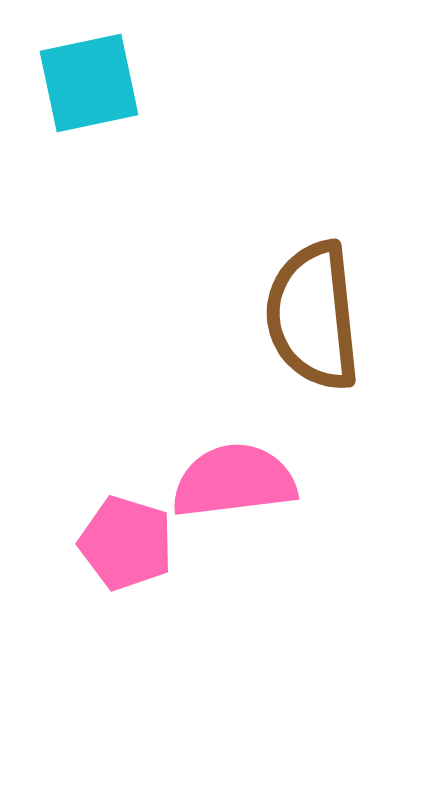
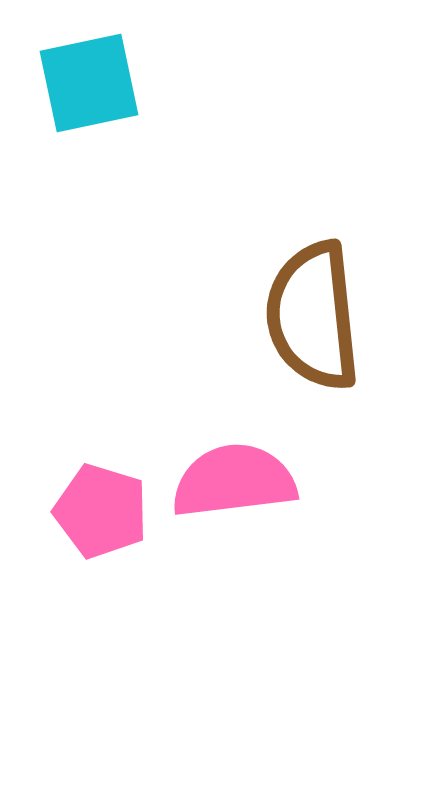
pink pentagon: moved 25 px left, 32 px up
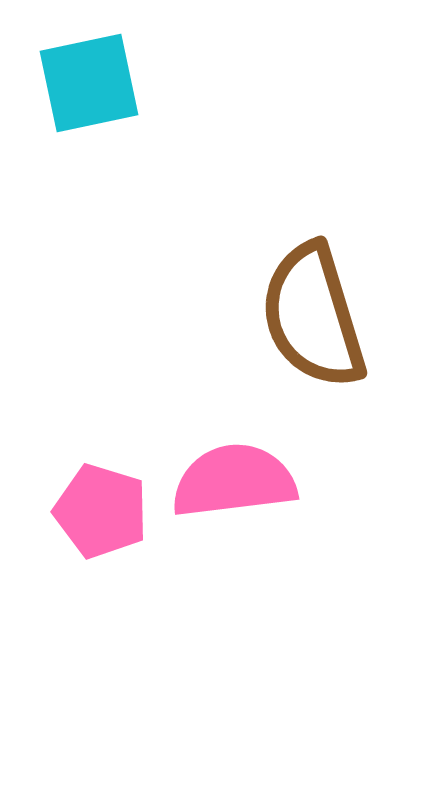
brown semicircle: rotated 11 degrees counterclockwise
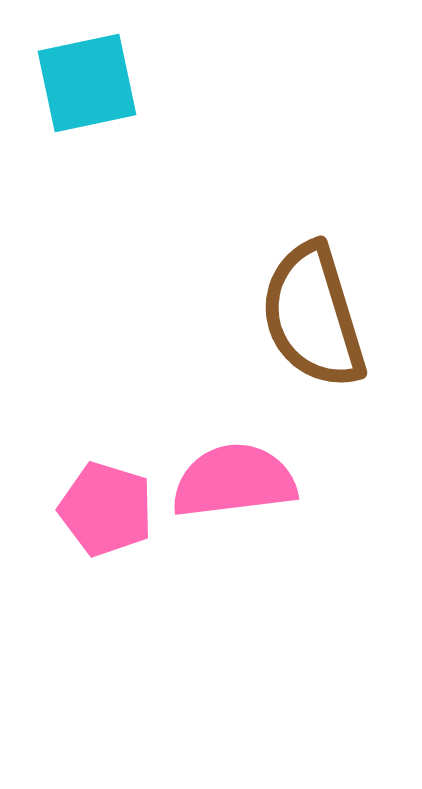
cyan square: moved 2 px left
pink pentagon: moved 5 px right, 2 px up
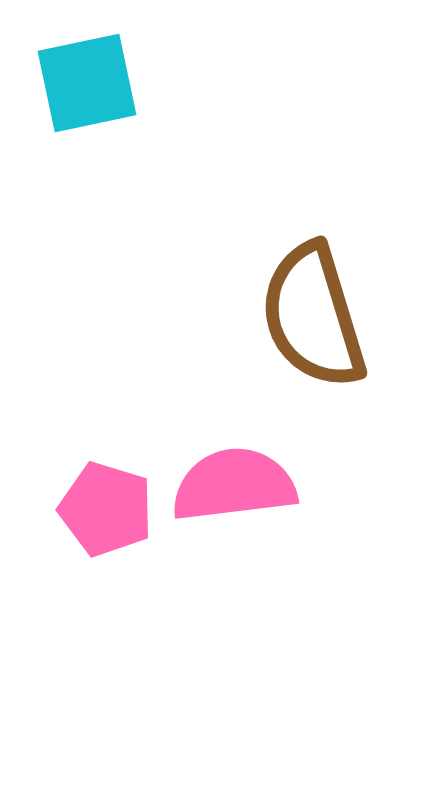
pink semicircle: moved 4 px down
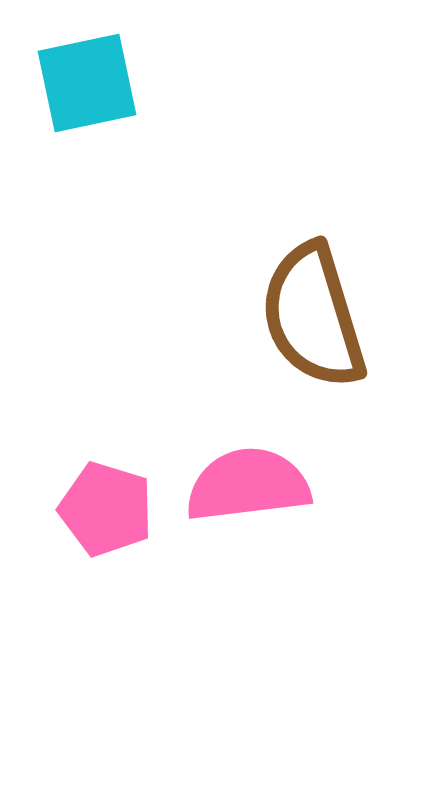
pink semicircle: moved 14 px right
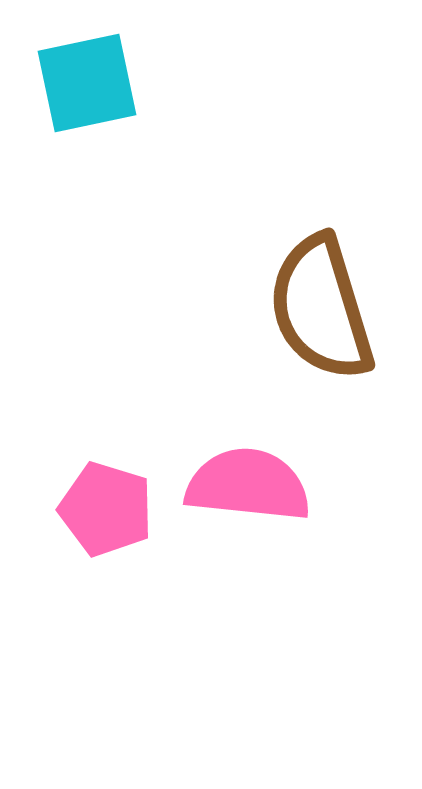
brown semicircle: moved 8 px right, 8 px up
pink semicircle: rotated 13 degrees clockwise
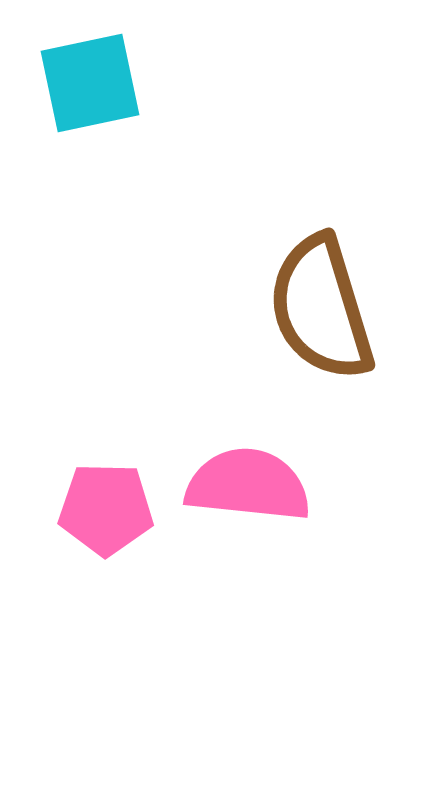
cyan square: moved 3 px right
pink pentagon: rotated 16 degrees counterclockwise
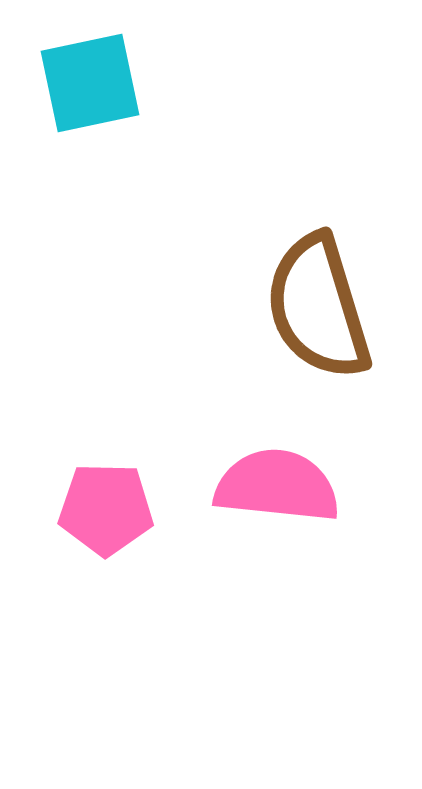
brown semicircle: moved 3 px left, 1 px up
pink semicircle: moved 29 px right, 1 px down
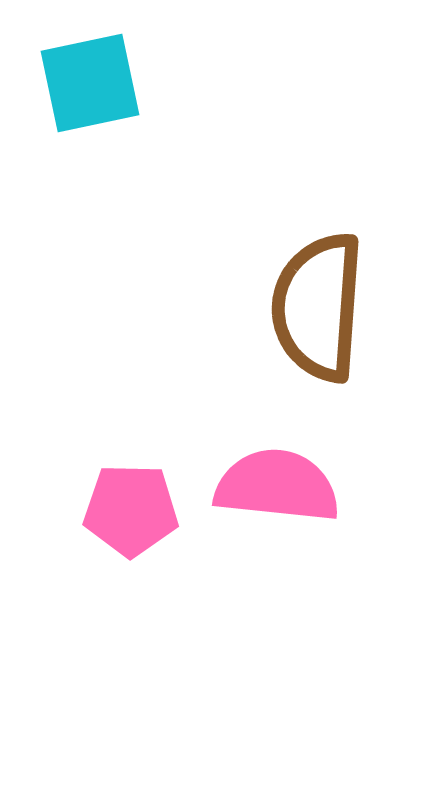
brown semicircle: rotated 21 degrees clockwise
pink pentagon: moved 25 px right, 1 px down
